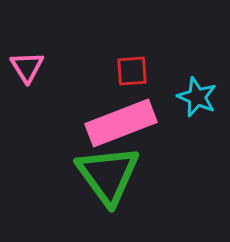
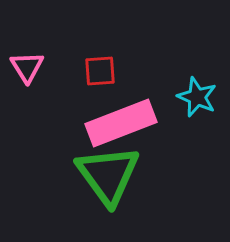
red square: moved 32 px left
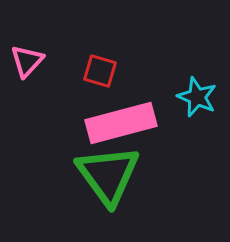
pink triangle: moved 6 px up; rotated 15 degrees clockwise
red square: rotated 20 degrees clockwise
pink rectangle: rotated 6 degrees clockwise
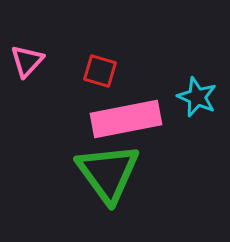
pink rectangle: moved 5 px right, 4 px up; rotated 4 degrees clockwise
green triangle: moved 2 px up
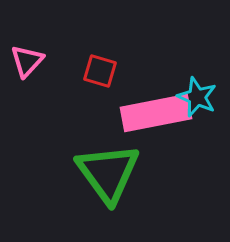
pink rectangle: moved 30 px right, 6 px up
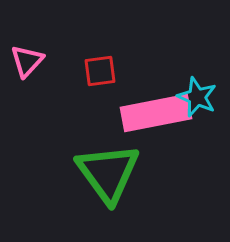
red square: rotated 24 degrees counterclockwise
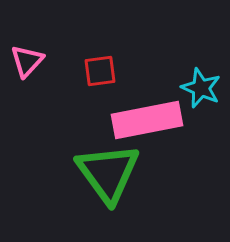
cyan star: moved 4 px right, 9 px up
pink rectangle: moved 9 px left, 7 px down
